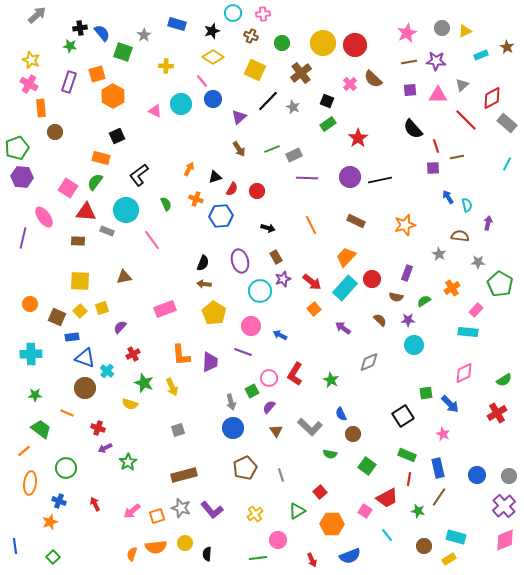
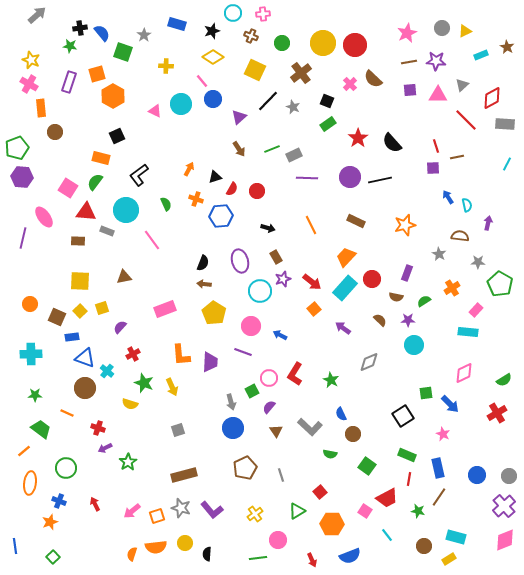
gray rectangle at (507, 123): moved 2 px left, 1 px down; rotated 36 degrees counterclockwise
black semicircle at (413, 129): moved 21 px left, 14 px down
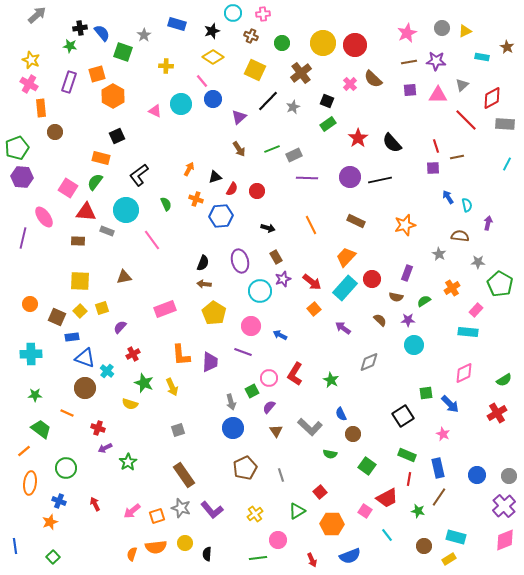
cyan rectangle at (481, 55): moved 1 px right, 2 px down; rotated 32 degrees clockwise
gray star at (293, 107): rotated 24 degrees clockwise
brown rectangle at (184, 475): rotated 70 degrees clockwise
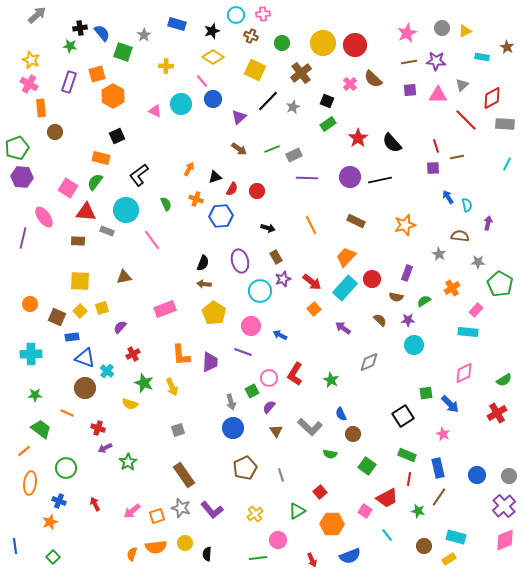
cyan circle at (233, 13): moved 3 px right, 2 px down
brown arrow at (239, 149): rotated 21 degrees counterclockwise
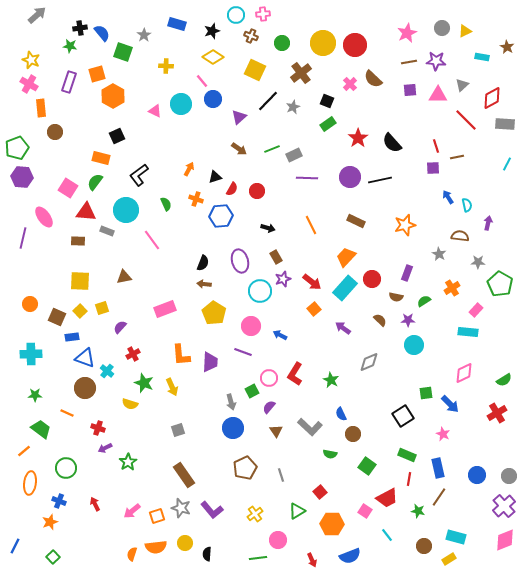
blue line at (15, 546): rotated 35 degrees clockwise
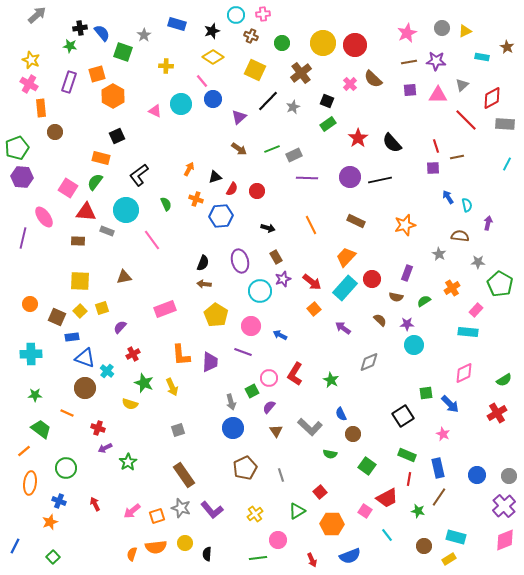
yellow pentagon at (214, 313): moved 2 px right, 2 px down
purple star at (408, 320): moved 1 px left, 4 px down
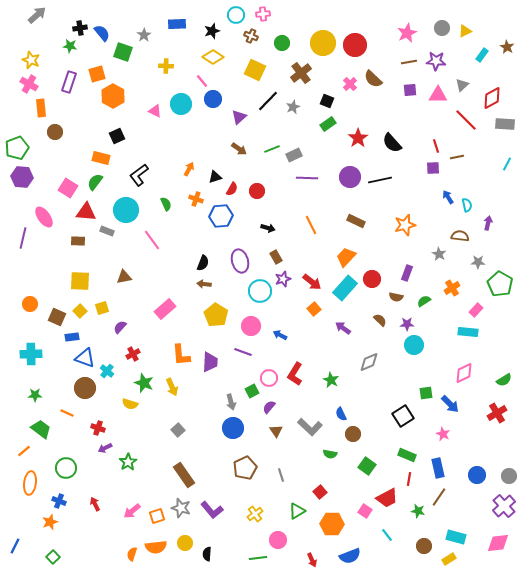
blue rectangle at (177, 24): rotated 18 degrees counterclockwise
cyan rectangle at (482, 57): moved 2 px up; rotated 64 degrees counterclockwise
pink rectangle at (165, 309): rotated 20 degrees counterclockwise
gray square at (178, 430): rotated 24 degrees counterclockwise
pink diamond at (505, 540): moved 7 px left, 3 px down; rotated 15 degrees clockwise
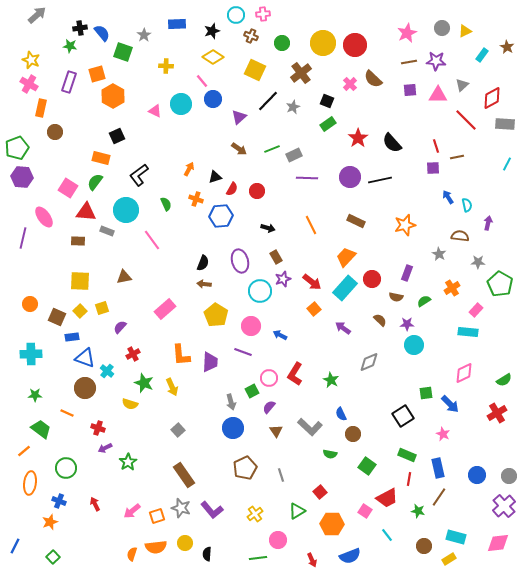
orange rectangle at (41, 108): rotated 18 degrees clockwise
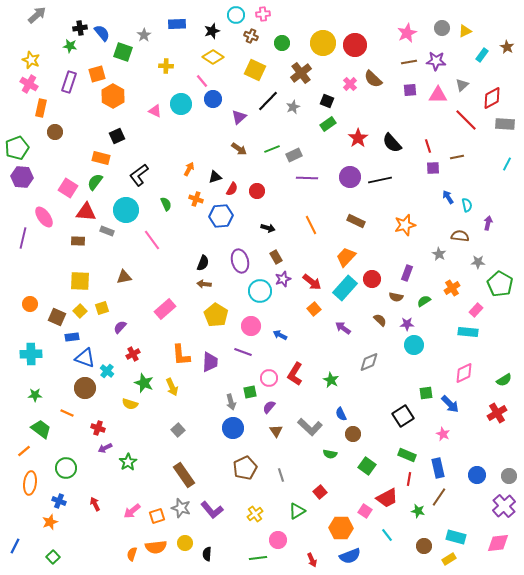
red line at (436, 146): moved 8 px left
green square at (252, 391): moved 2 px left, 1 px down; rotated 16 degrees clockwise
orange hexagon at (332, 524): moved 9 px right, 4 px down
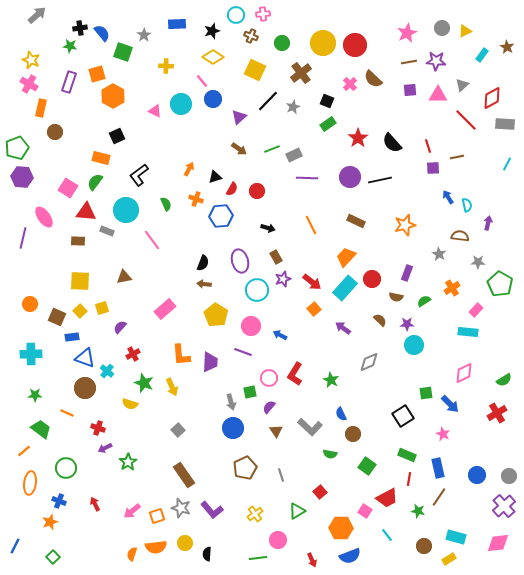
cyan circle at (260, 291): moved 3 px left, 1 px up
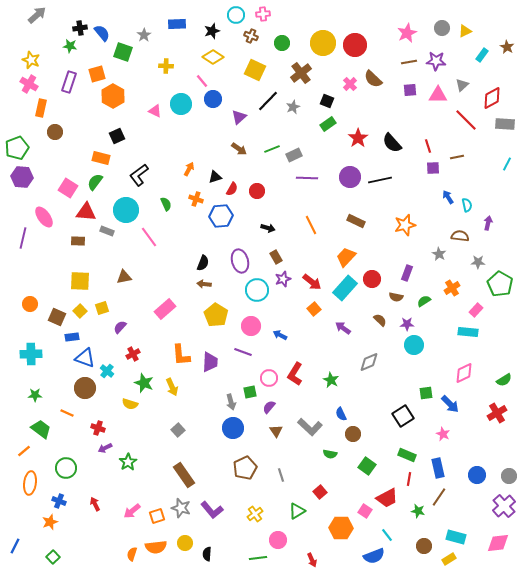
pink line at (152, 240): moved 3 px left, 3 px up
blue semicircle at (350, 556): moved 24 px right
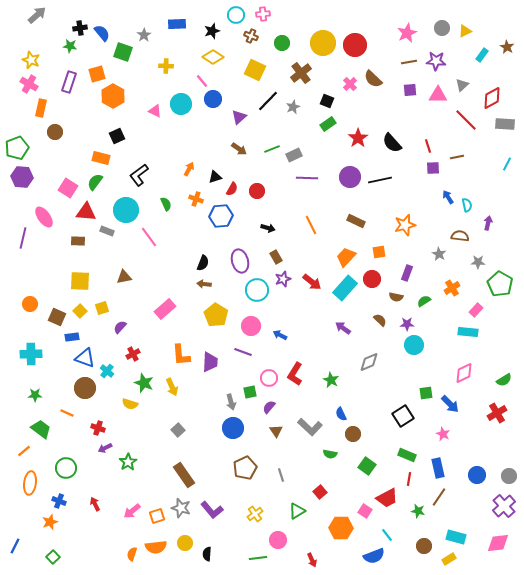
orange square at (314, 309): moved 65 px right, 57 px up; rotated 32 degrees clockwise
